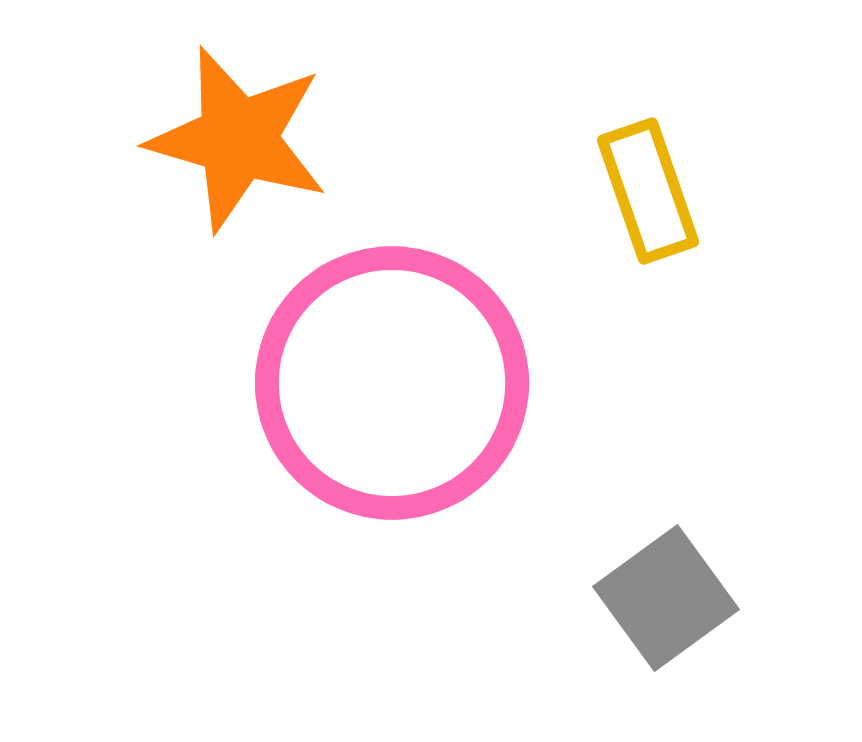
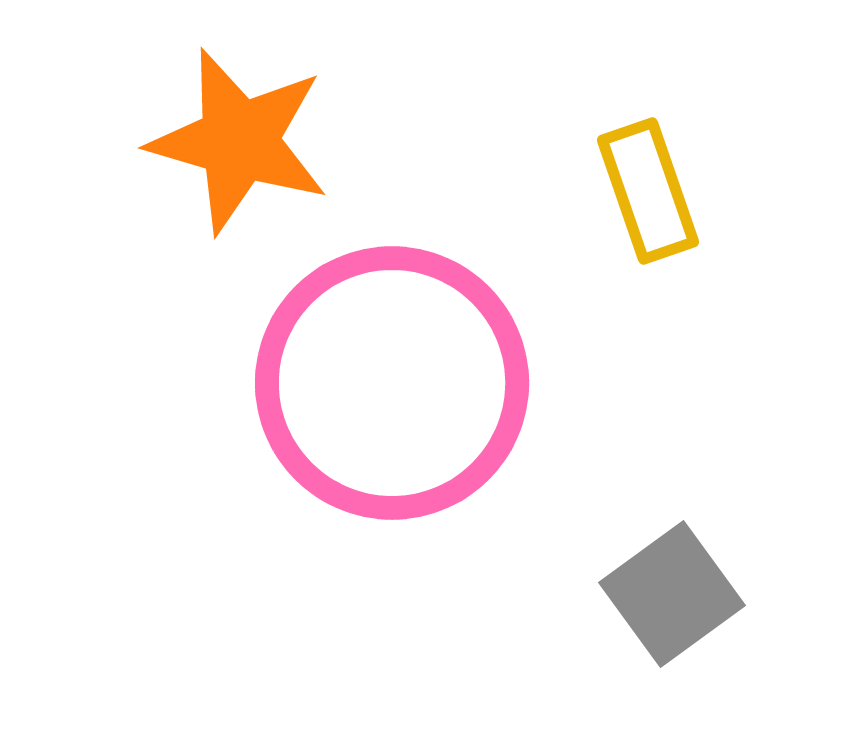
orange star: moved 1 px right, 2 px down
gray square: moved 6 px right, 4 px up
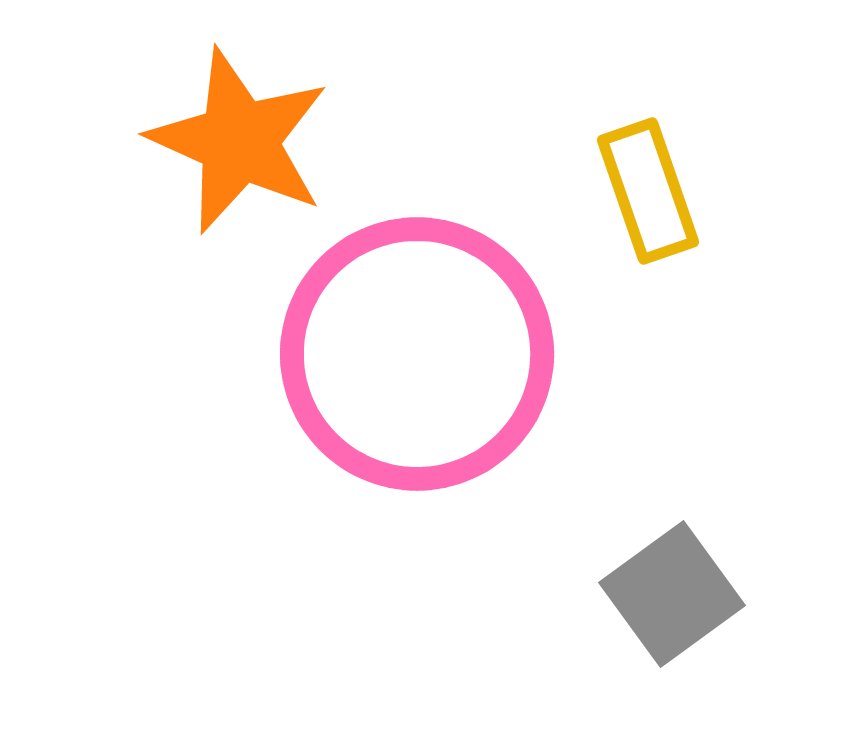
orange star: rotated 8 degrees clockwise
pink circle: moved 25 px right, 29 px up
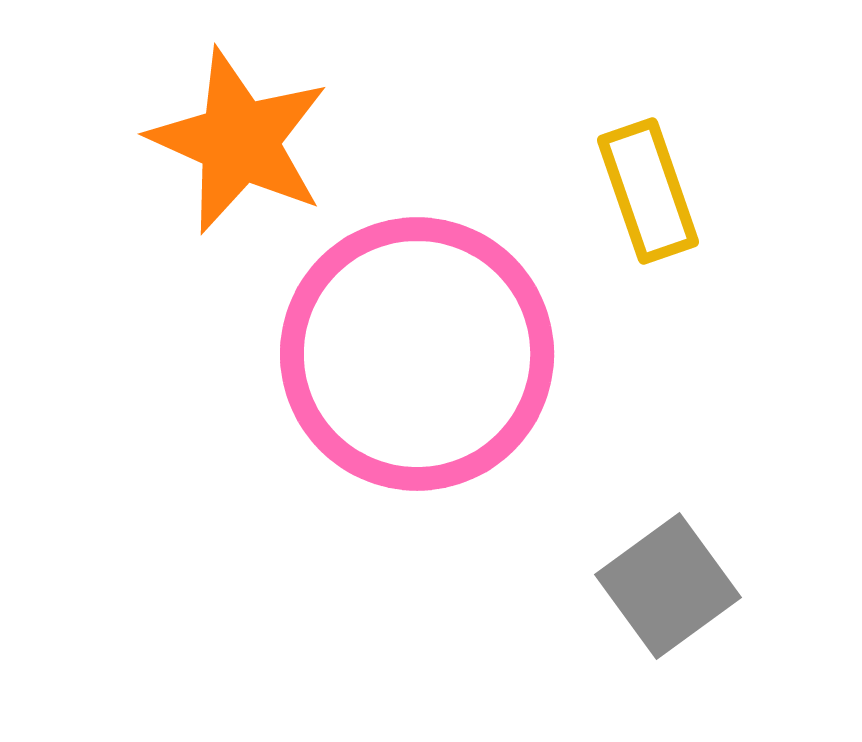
gray square: moved 4 px left, 8 px up
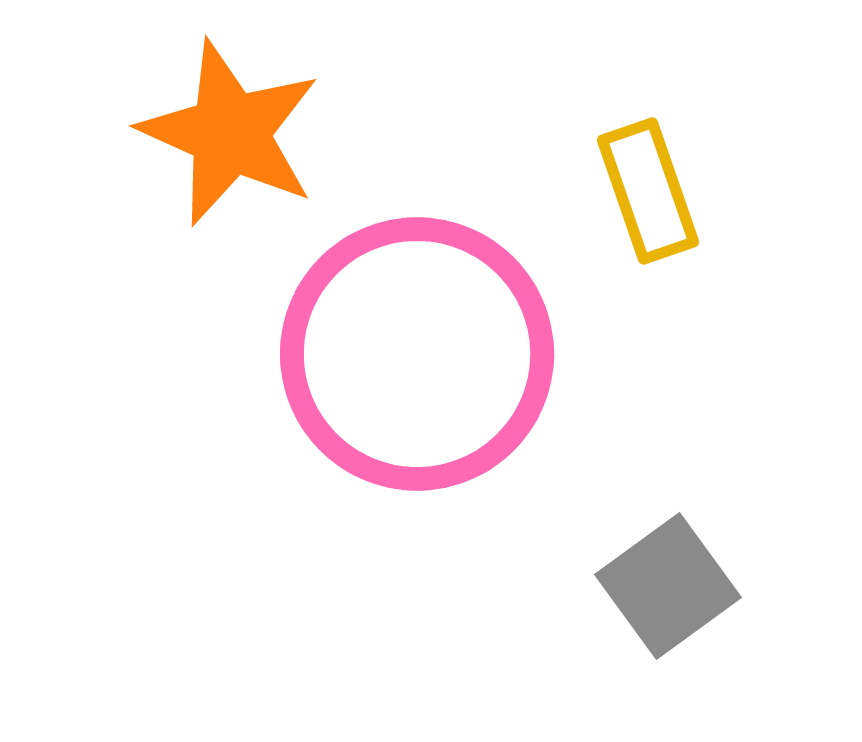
orange star: moved 9 px left, 8 px up
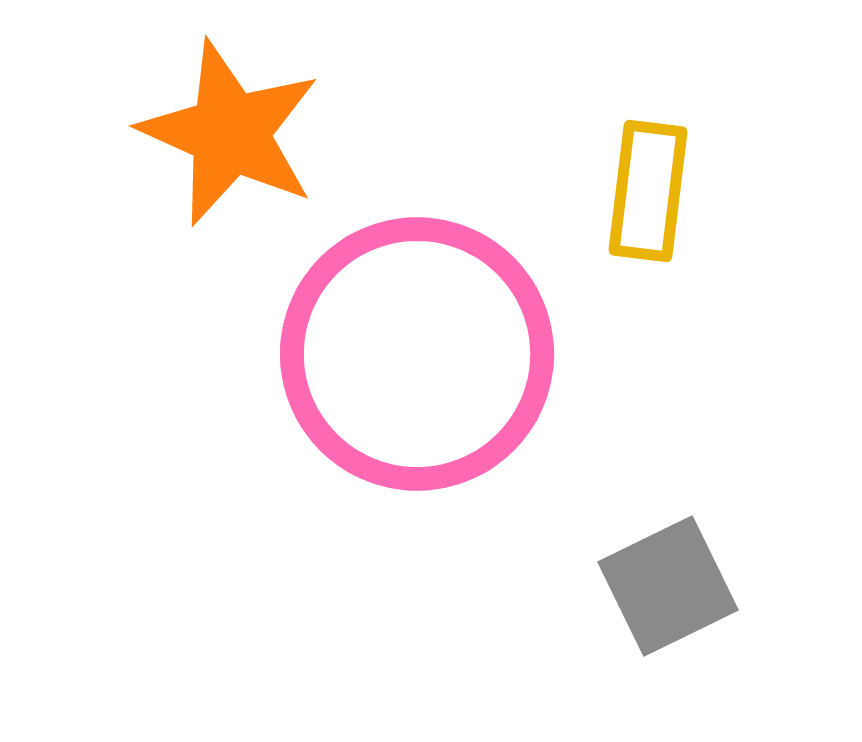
yellow rectangle: rotated 26 degrees clockwise
gray square: rotated 10 degrees clockwise
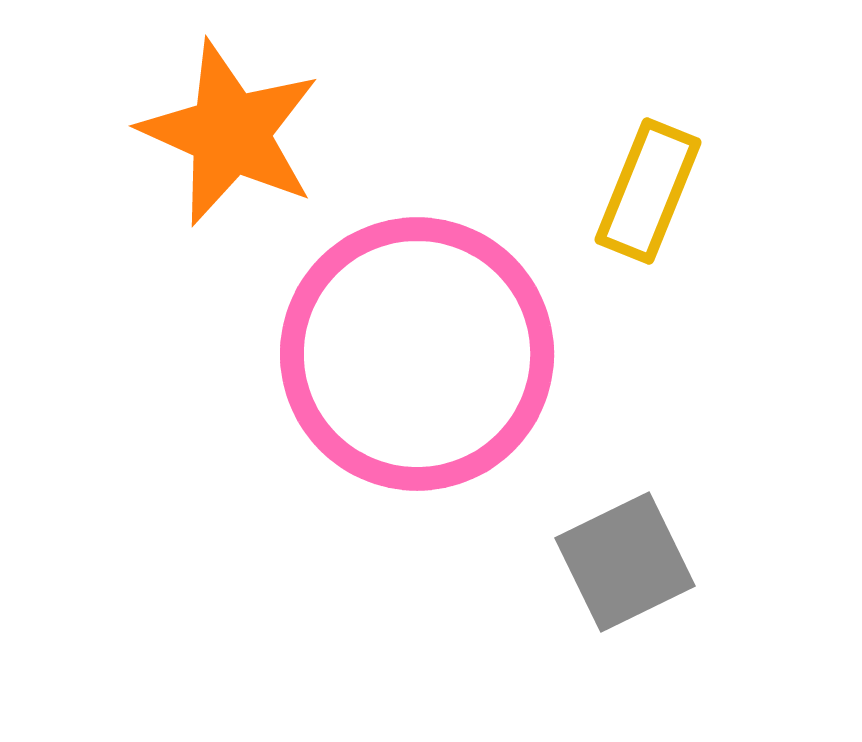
yellow rectangle: rotated 15 degrees clockwise
gray square: moved 43 px left, 24 px up
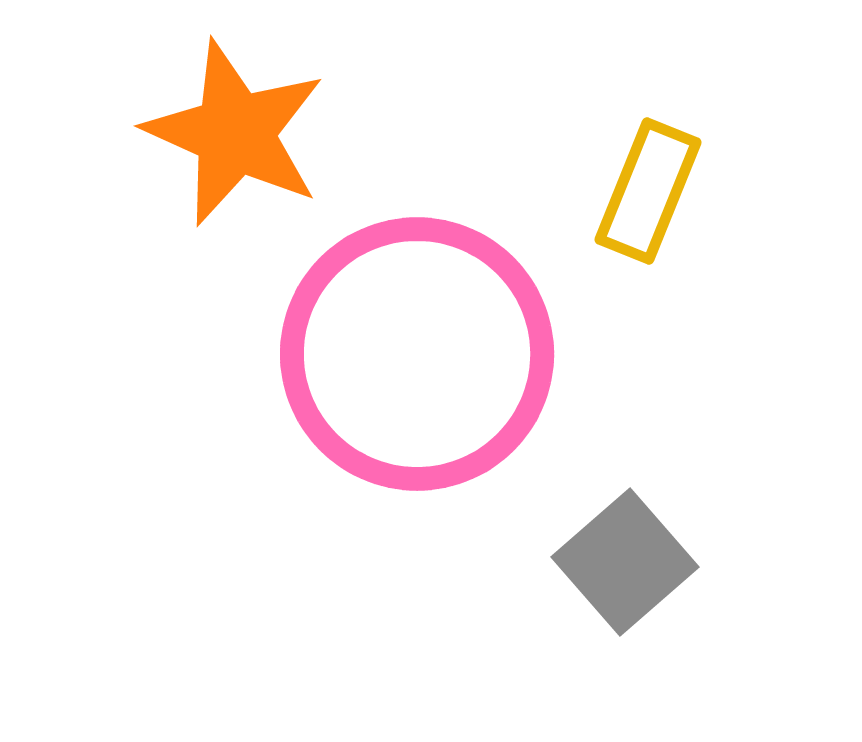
orange star: moved 5 px right
gray square: rotated 15 degrees counterclockwise
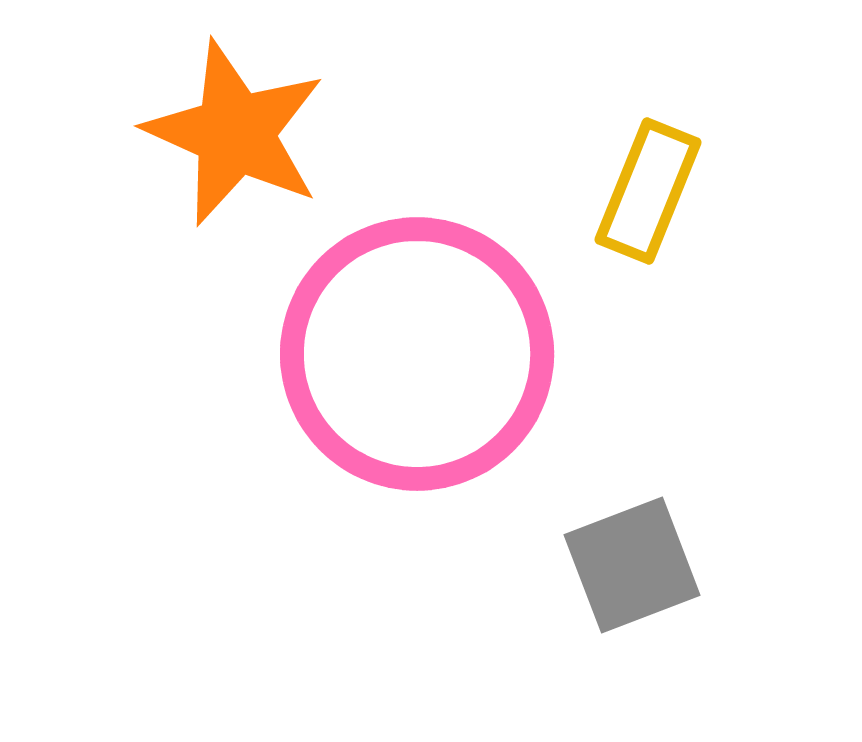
gray square: moved 7 px right, 3 px down; rotated 20 degrees clockwise
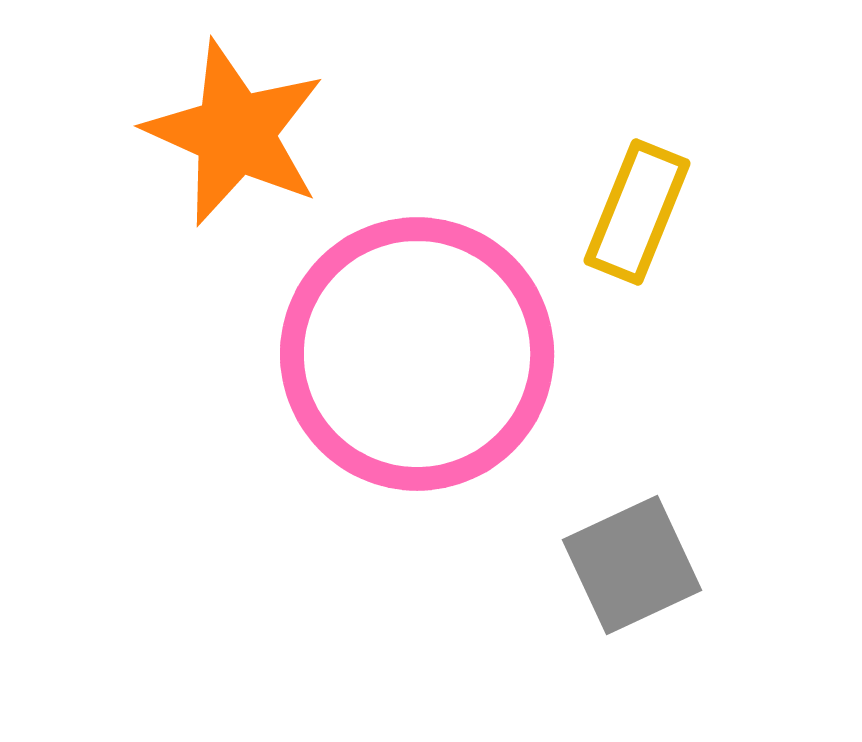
yellow rectangle: moved 11 px left, 21 px down
gray square: rotated 4 degrees counterclockwise
